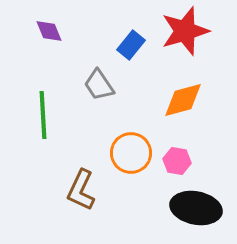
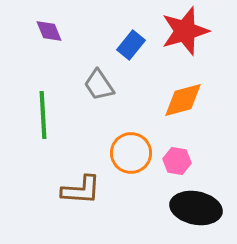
brown L-shape: rotated 111 degrees counterclockwise
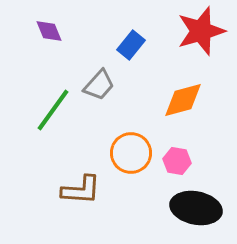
red star: moved 16 px right
gray trapezoid: rotated 104 degrees counterclockwise
green line: moved 10 px right, 5 px up; rotated 39 degrees clockwise
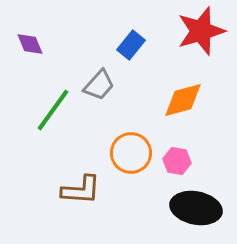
purple diamond: moved 19 px left, 13 px down
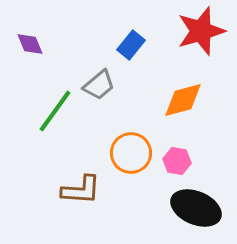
gray trapezoid: rotated 8 degrees clockwise
green line: moved 2 px right, 1 px down
black ellipse: rotated 12 degrees clockwise
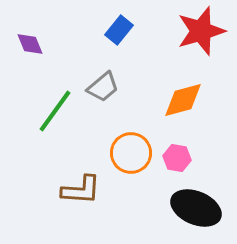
blue rectangle: moved 12 px left, 15 px up
gray trapezoid: moved 4 px right, 2 px down
pink hexagon: moved 3 px up
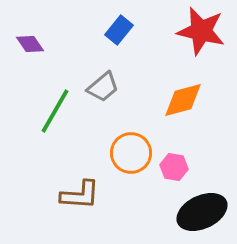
red star: rotated 30 degrees clockwise
purple diamond: rotated 12 degrees counterclockwise
green line: rotated 6 degrees counterclockwise
pink hexagon: moved 3 px left, 9 px down
brown L-shape: moved 1 px left, 5 px down
black ellipse: moved 6 px right, 4 px down; rotated 48 degrees counterclockwise
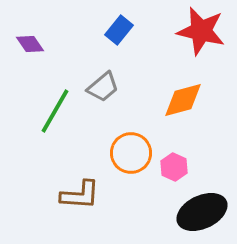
pink hexagon: rotated 16 degrees clockwise
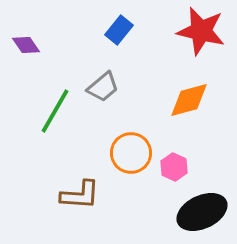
purple diamond: moved 4 px left, 1 px down
orange diamond: moved 6 px right
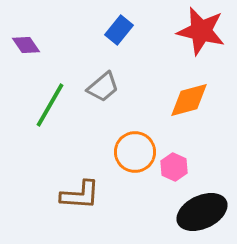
green line: moved 5 px left, 6 px up
orange circle: moved 4 px right, 1 px up
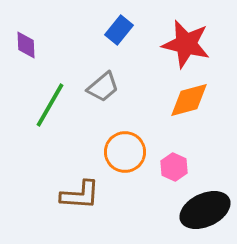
red star: moved 15 px left, 13 px down
purple diamond: rotated 32 degrees clockwise
orange circle: moved 10 px left
black ellipse: moved 3 px right, 2 px up
